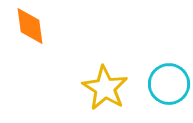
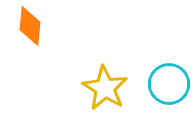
orange diamond: rotated 12 degrees clockwise
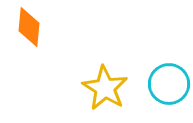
orange diamond: moved 1 px left, 1 px down
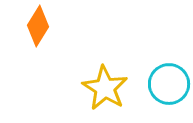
orange diamond: moved 9 px right, 1 px up; rotated 27 degrees clockwise
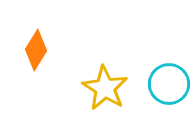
orange diamond: moved 2 px left, 24 px down
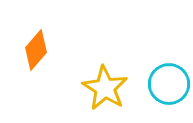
orange diamond: rotated 9 degrees clockwise
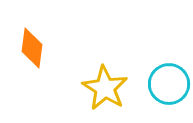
orange diamond: moved 4 px left, 2 px up; rotated 33 degrees counterclockwise
